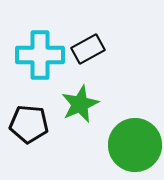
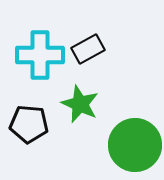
green star: rotated 24 degrees counterclockwise
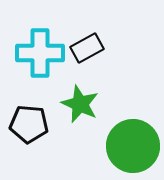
black rectangle: moved 1 px left, 1 px up
cyan cross: moved 2 px up
green circle: moved 2 px left, 1 px down
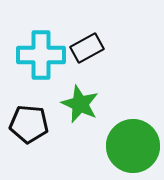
cyan cross: moved 1 px right, 2 px down
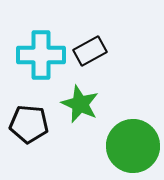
black rectangle: moved 3 px right, 3 px down
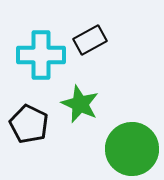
black rectangle: moved 11 px up
black pentagon: rotated 21 degrees clockwise
green circle: moved 1 px left, 3 px down
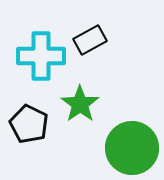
cyan cross: moved 1 px down
green star: rotated 12 degrees clockwise
green circle: moved 1 px up
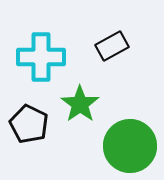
black rectangle: moved 22 px right, 6 px down
cyan cross: moved 1 px down
green circle: moved 2 px left, 2 px up
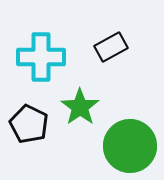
black rectangle: moved 1 px left, 1 px down
green star: moved 3 px down
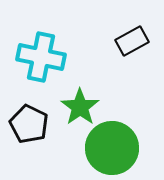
black rectangle: moved 21 px right, 6 px up
cyan cross: rotated 12 degrees clockwise
green circle: moved 18 px left, 2 px down
